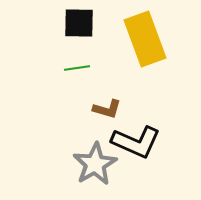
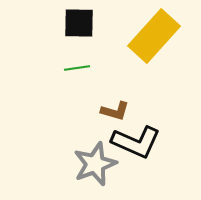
yellow rectangle: moved 9 px right, 3 px up; rotated 62 degrees clockwise
brown L-shape: moved 8 px right, 2 px down
gray star: rotated 9 degrees clockwise
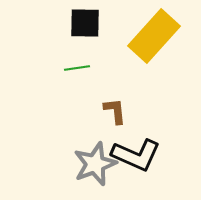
black square: moved 6 px right
brown L-shape: rotated 112 degrees counterclockwise
black L-shape: moved 13 px down
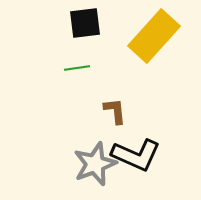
black square: rotated 8 degrees counterclockwise
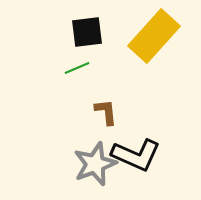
black square: moved 2 px right, 9 px down
green line: rotated 15 degrees counterclockwise
brown L-shape: moved 9 px left, 1 px down
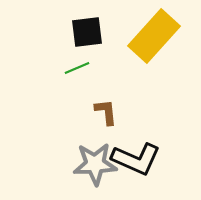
black L-shape: moved 4 px down
gray star: rotated 18 degrees clockwise
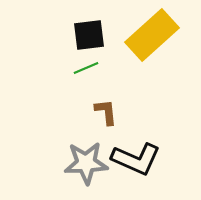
black square: moved 2 px right, 3 px down
yellow rectangle: moved 2 px left, 1 px up; rotated 6 degrees clockwise
green line: moved 9 px right
gray star: moved 9 px left, 1 px up
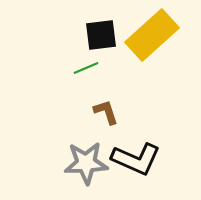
black square: moved 12 px right
brown L-shape: rotated 12 degrees counterclockwise
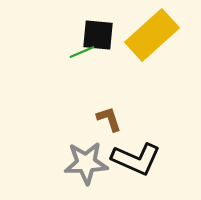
black square: moved 3 px left; rotated 12 degrees clockwise
green line: moved 4 px left, 16 px up
brown L-shape: moved 3 px right, 7 px down
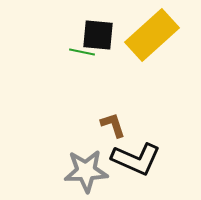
green line: rotated 35 degrees clockwise
brown L-shape: moved 4 px right, 6 px down
gray star: moved 8 px down
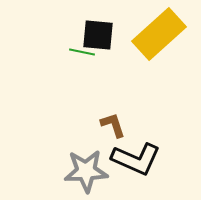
yellow rectangle: moved 7 px right, 1 px up
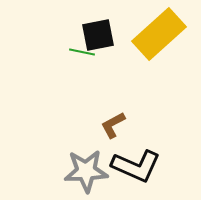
black square: rotated 16 degrees counterclockwise
brown L-shape: rotated 100 degrees counterclockwise
black L-shape: moved 7 px down
